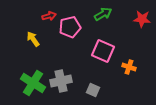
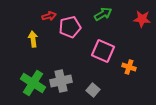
yellow arrow: rotated 28 degrees clockwise
gray square: rotated 16 degrees clockwise
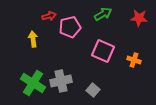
red star: moved 3 px left, 1 px up
orange cross: moved 5 px right, 7 px up
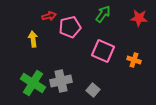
green arrow: rotated 24 degrees counterclockwise
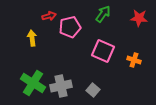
yellow arrow: moved 1 px left, 1 px up
gray cross: moved 5 px down
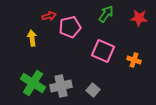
green arrow: moved 3 px right
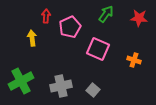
red arrow: moved 3 px left; rotated 72 degrees counterclockwise
pink pentagon: rotated 10 degrees counterclockwise
pink square: moved 5 px left, 2 px up
green cross: moved 12 px left, 2 px up; rotated 30 degrees clockwise
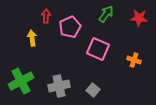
gray cross: moved 2 px left
